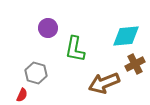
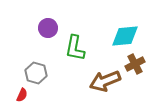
cyan diamond: moved 1 px left
green L-shape: moved 1 px up
brown arrow: moved 1 px right, 2 px up
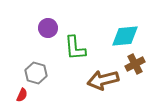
green L-shape: rotated 16 degrees counterclockwise
brown arrow: moved 2 px left, 1 px up; rotated 8 degrees clockwise
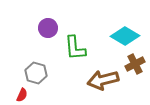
cyan diamond: rotated 36 degrees clockwise
